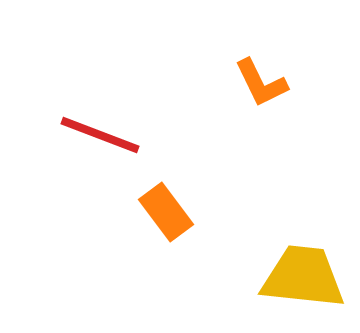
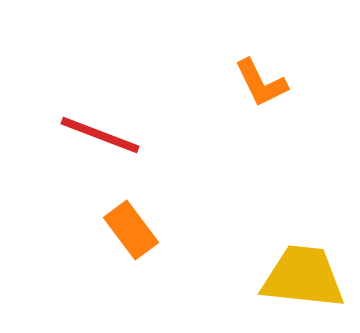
orange rectangle: moved 35 px left, 18 px down
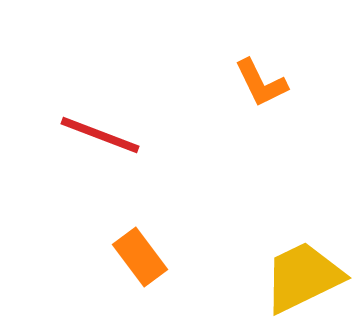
orange rectangle: moved 9 px right, 27 px down
yellow trapezoid: rotated 32 degrees counterclockwise
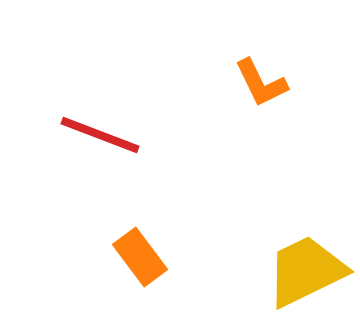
yellow trapezoid: moved 3 px right, 6 px up
